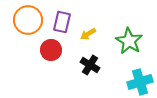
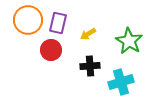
purple rectangle: moved 4 px left, 1 px down
black cross: moved 1 px down; rotated 36 degrees counterclockwise
cyan cross: moved 19 px left
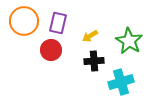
orange circle: moved 4 px left, 1 px down
yellow arrow: moved 2 px right, 2 px down
black cross: moved 4 px right, 5 px up
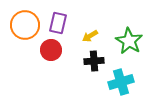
orange circle: moved 1 px right, 4 px down
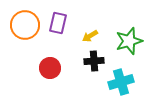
green star: rotated 24 degrees clockwise
red circle: moved 1 px left, 18 px down
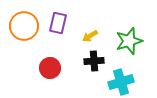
orange circle: moved 1 px left, 1 px down
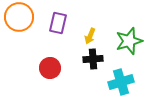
orange circle: moved 5 px left, 9 px up
yellow arrow: rotated 35 degrees counterclockwise
black cross: moved 1 px left, 2 px up
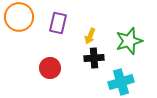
black cross: moved 1 px right, 1 px up
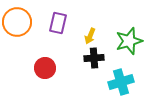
orange circle: moved 2 px left, 5 px down
red circle: moved 5 px left
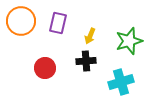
orange circle: moved 4 px right, 1 px up
black cross: moved 8 px left, 3 px down
